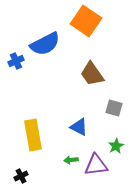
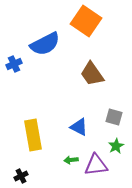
blue cross: moved 2 px left, 3 px down
gray square: moved 9 px down
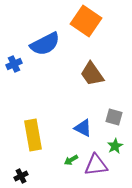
blue triangle: moved 4 px right, 1 px down
green star: moved 1 px left
green arrow: rotated 24 degrees counterclockwise
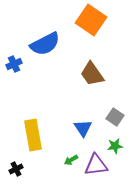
orange square: moved 5 px right, 1 px up
gray square: moved 1 px right; rotated 18 degrees clockwise
blue triangle: rotated 30 degrees clockwise
green star: rotated 21 degrees clockwise
black cross: moved 5 px left, 7 px up
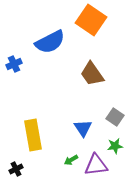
blue semicircle: moved 5 px right, 2 px up
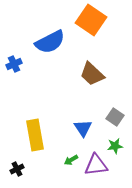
brown trapezoid: rotated 12 degrees counterclockwise
yellow rectangle: moved 2 px right
black cross: moved 1 px right
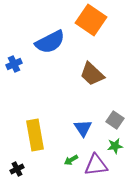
gray square: moved 3 px down
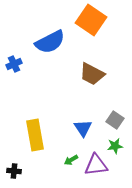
brown trapezoid: rotated 16 degrees counterclockwise
black cross: moved 3 px left, 2 px down; rotated 32 degrees clockwise
